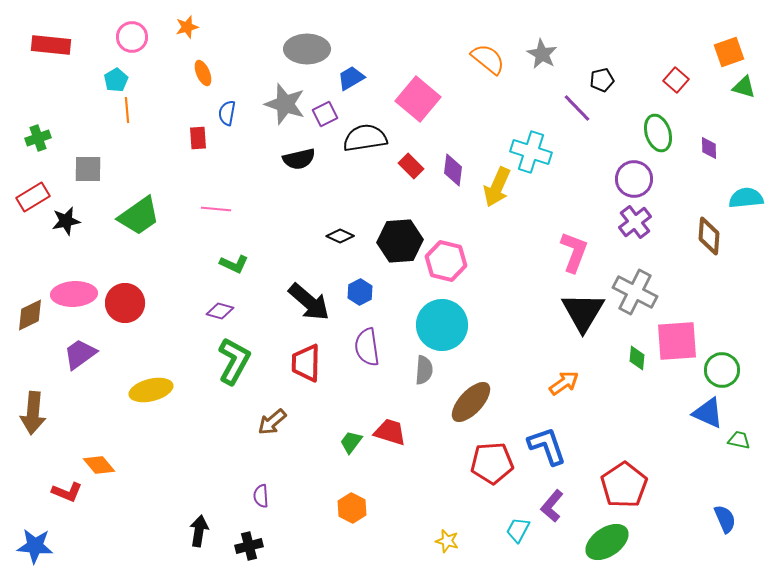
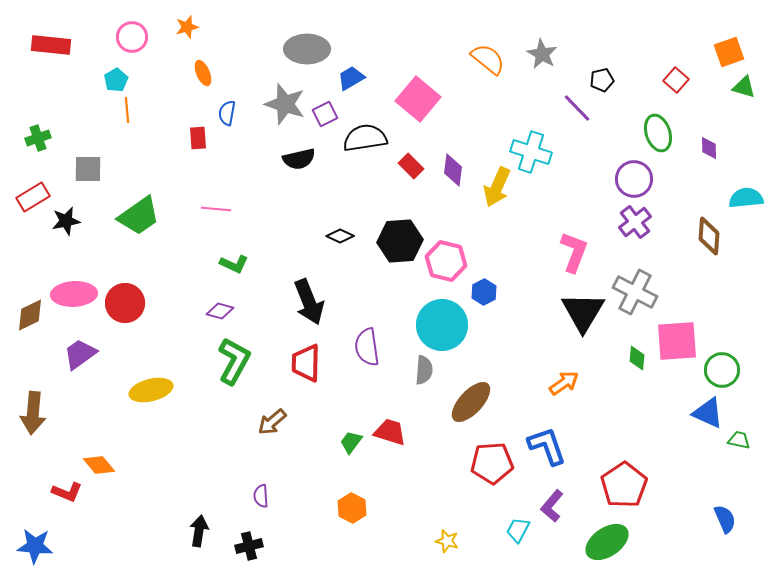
blue hexagon at (360, 292): moved 124 px right
black arrow at (309, 302): rotated 27 degrees clockwise
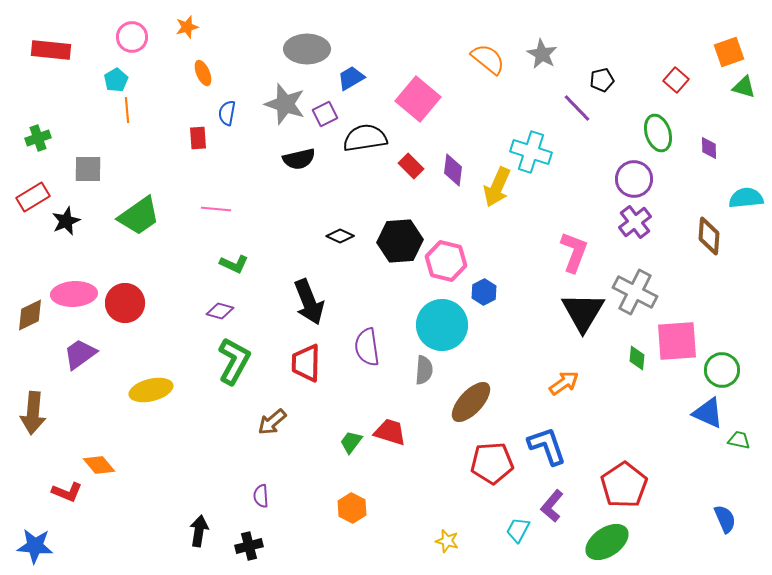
red rectangle at (51, 45): moved 5 px down
black star at (66, 221): rotated 12 degrees counterclockwise
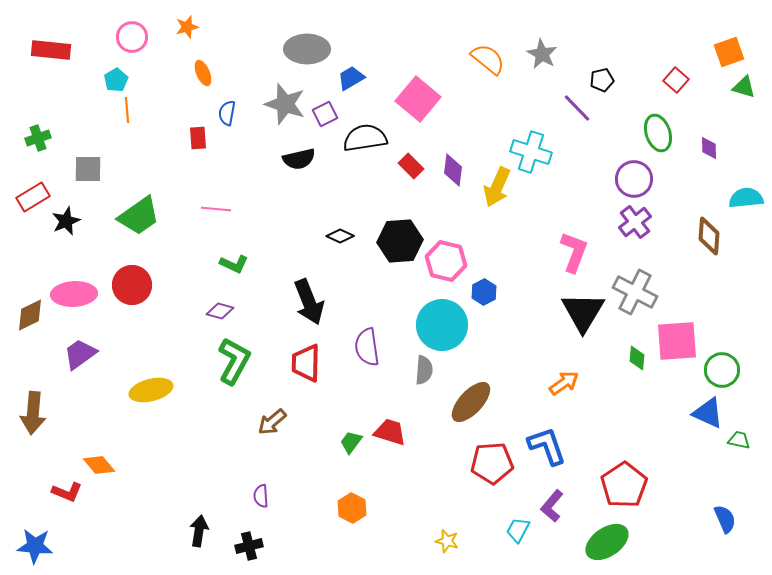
red circle at (125, 303): moved 7 px right, 18 px up
